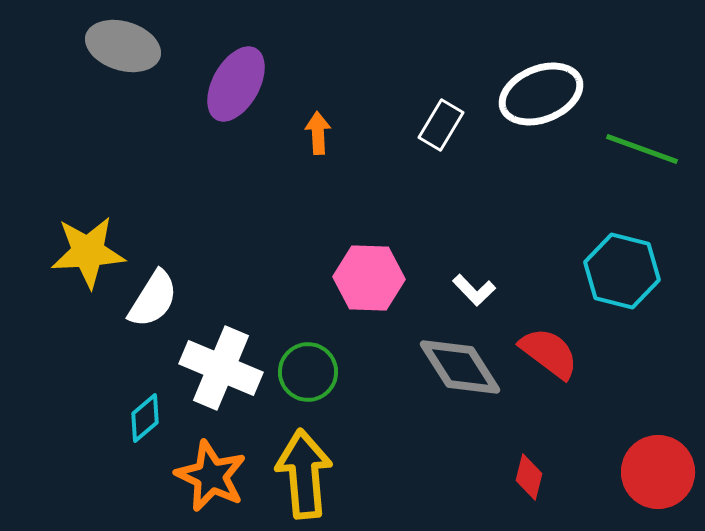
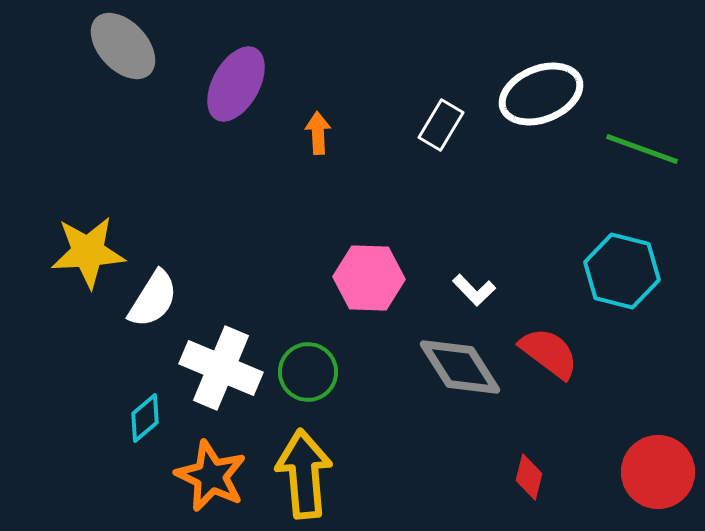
gray ellipse: rotated 30 degrees clockwise
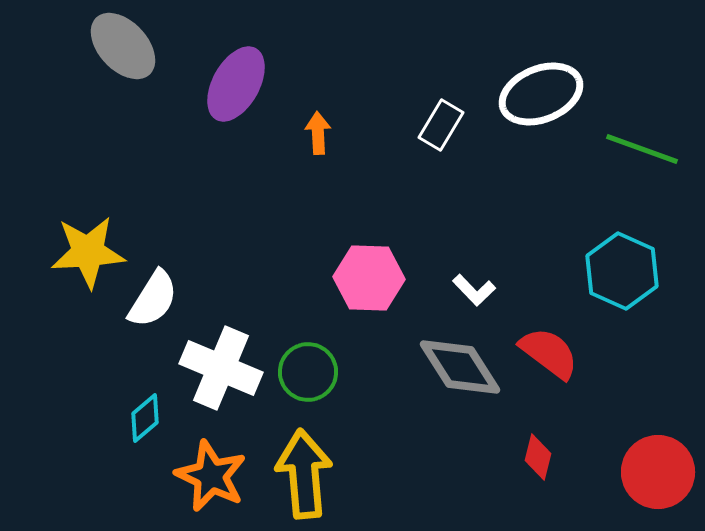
cyan hexagon: rotated 10 degrees clockwise
red diamond: moved 9 px right, 20 px up
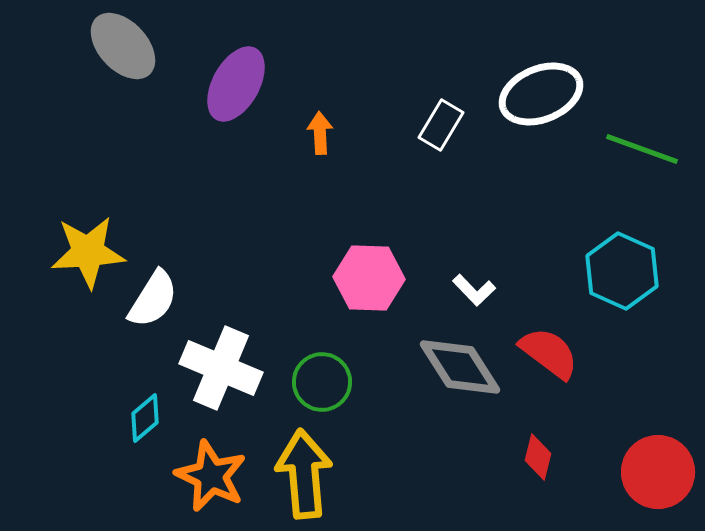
orange arrow: moved 2 px right
green circle: moved 14 px right, 10 px down
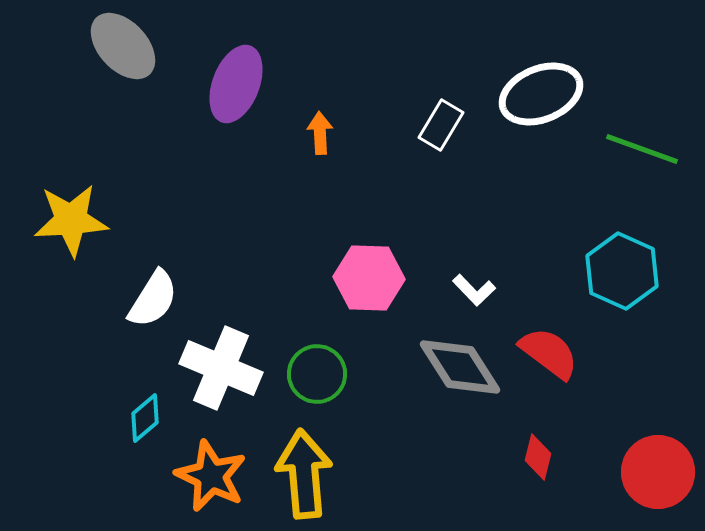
purple ellipse: rotated 8 degrees counterclockwise
yellow star: moved 17 px left, 32 px up
green circle: moved 5 px left, 8 px up
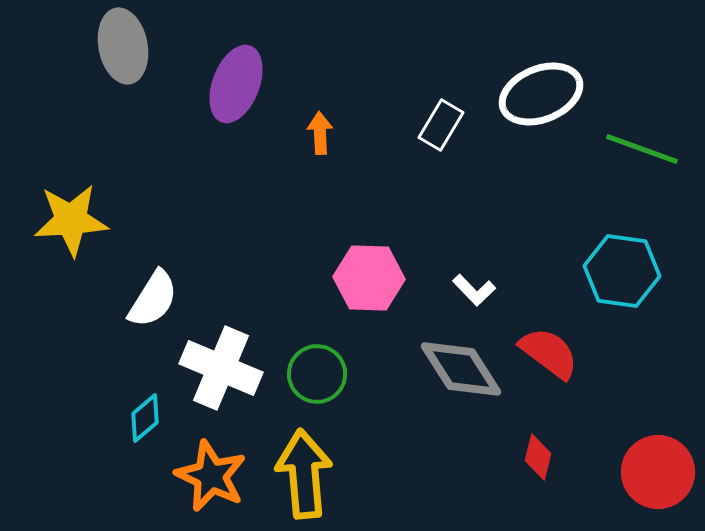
gray ellipse: rotated 32 degrees clockwise
cyan hexagon: rotated 16 degrees counterclockwise
gray diamond: moved 1 px right, 2 px down
